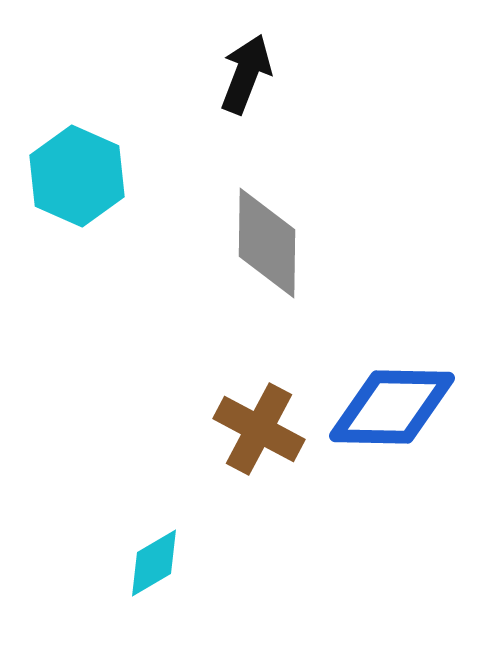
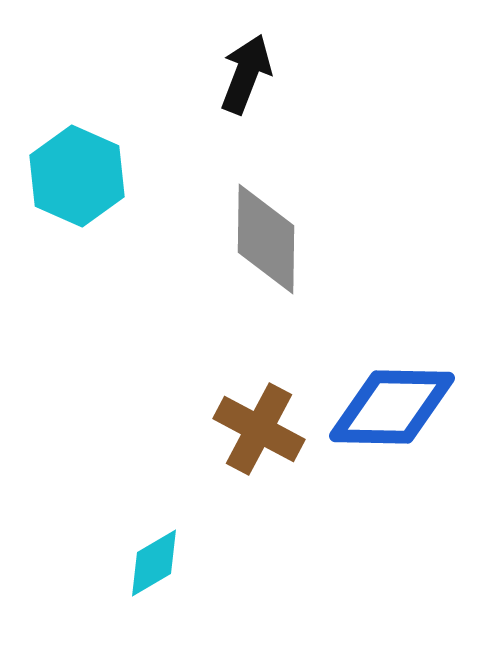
gray diamond: moved 1 px left, 4 px up
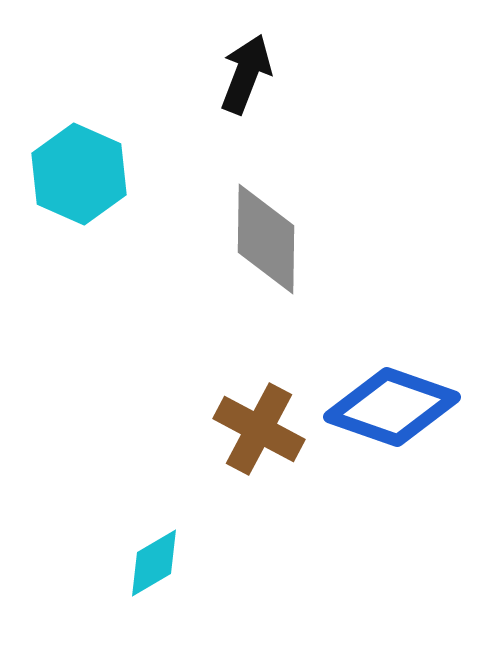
cyan hexagon: moved 2 px right, 2 px up
blue diamond: rotated 18 degrees clockwise
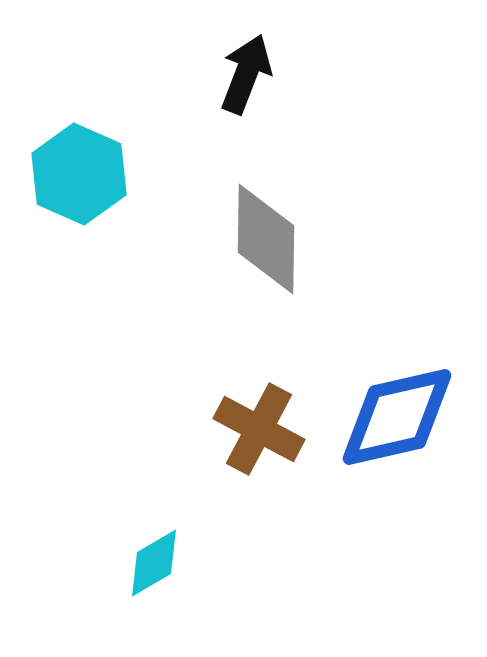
blue diamond: moved 5 px right, 10 px down; rotated 32 degrees counterclockwise
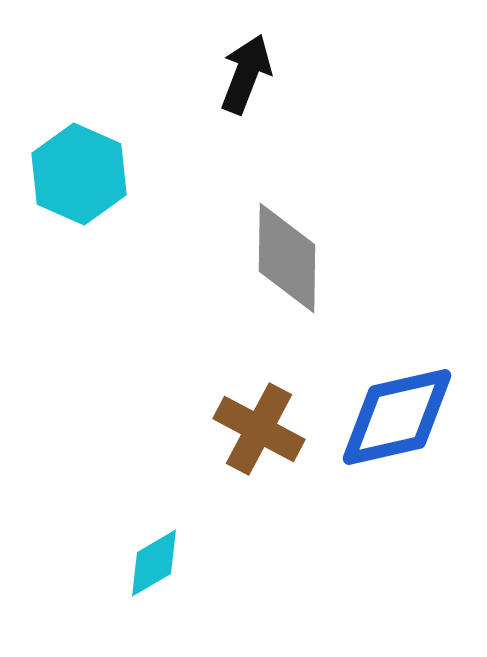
gray diamond: moved 21 px right, 19 px down
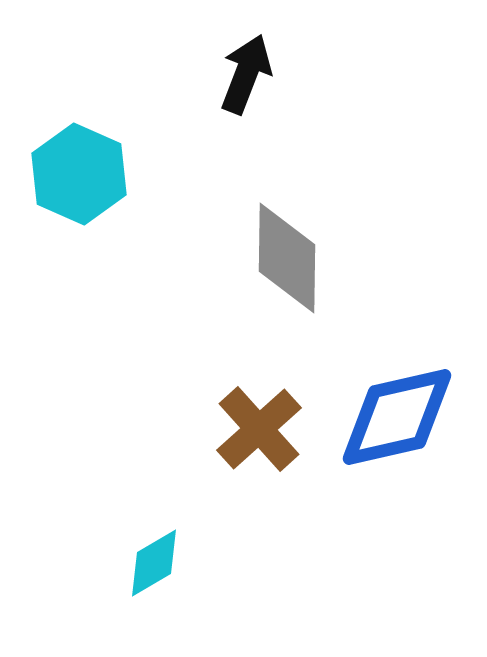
brown cross: rotated 20 degrees clockwise
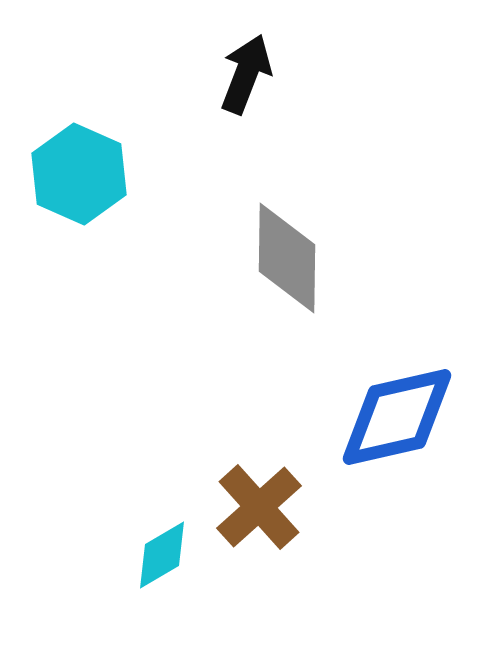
brown cross: moved 78 px down
cyan diamond: moved 8 px right, 8 px up
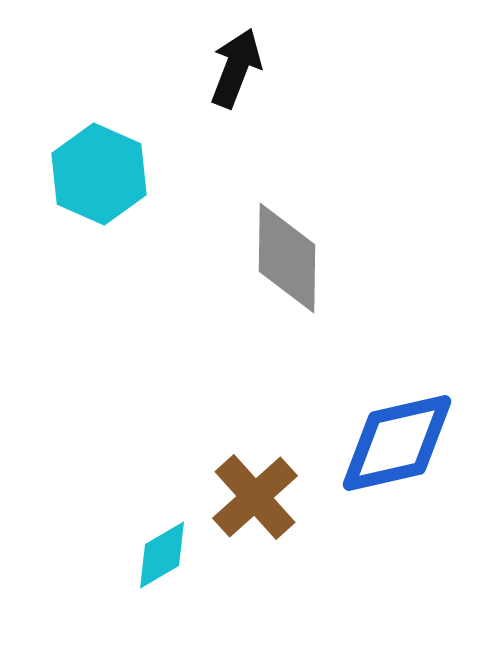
black arrow: moved 10 px left, 6 px up
cyan hexagon: moved 20 px right
blue diamond: moved 26 px down
brown cross: moved 4 px left, 10 px up
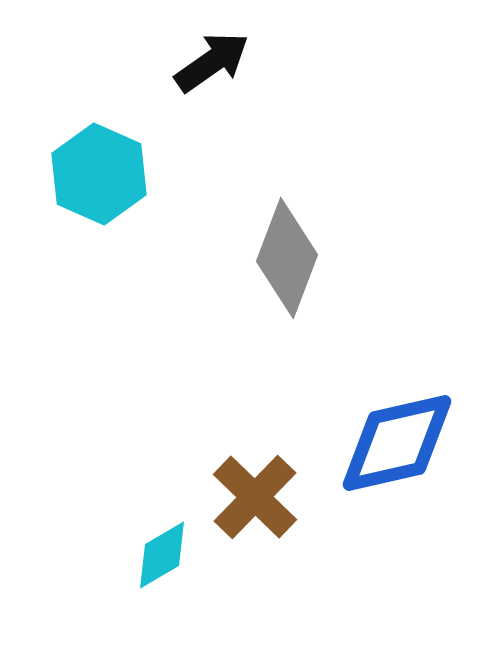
black arrow: moved 24 px left, 6 px up; rotated 34 degrees clockwise
gray diamond: rotated 20 degrees clockwise
brown cross: rotated 4 degrees counterclockwise
